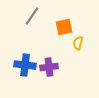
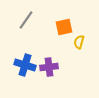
gray line: moved 6 px left, 4 px down
yellow semicircle: moved 1 px right, 1 px up
blue cross: rotated 10 degrees clockwise
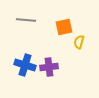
gray line: rotated 60 degrees clockwise
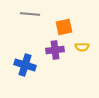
gray line: moved 4 px right, 6 px up
yellow semicircle: moved 3 px right, 5 px down; rotated 104 degrees counterclockwise
purple cross: moved 6 px right, 17 px up
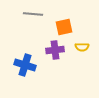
gray line: moved 3 px right
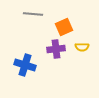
orange square: rotated 12 degrees counterclockwise
purple cross: moved 1 px right, 1 px up
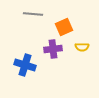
purple cross: moved 3 px left
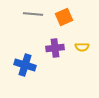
orange square: moved 10 px up
purple cross: moved 2 px right, 1 px up
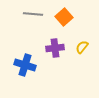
orange square: rotated 18 degrees counterclockwise
yellow semicircle: rotated 128 degrees clockwise
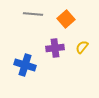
orange square: moved 2 px right, 2 px down
